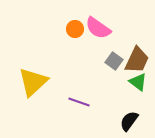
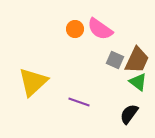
pink semicircle: moved 2 px right, 1 px down
gray square: moved 1 px right, 1 px up; rotated 12 degrees counterclockwise
black semicircle: moved 7 px up
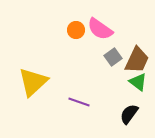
orange circle: moved 1 px right, 1 px down
gray square: moved 2 px left, 3 px up; rotated 30 degrees clockwise
